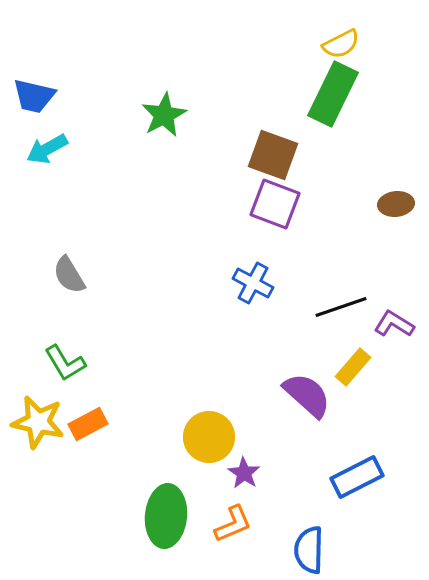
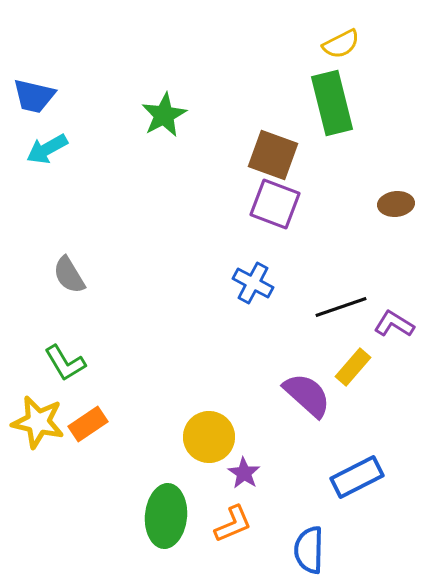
green rectangle: moved 1 px left, 9 px down; rotated 40 degrees counterclockwise
orange rectangle: rotated 6 degrees counterclockwise
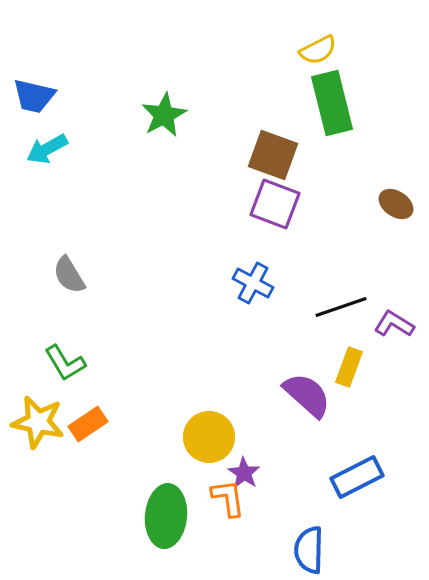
yellow semicircle: moved 23 px left, 6 px down
brown ellipse: rotated 40 degrees clockwise
yellow rectangle: moved 4 px left; rotated 21 degrees counterclockwise
orange L-shape: moved 5 px left, 26 px up; rotated 75 degrees counterclockwise
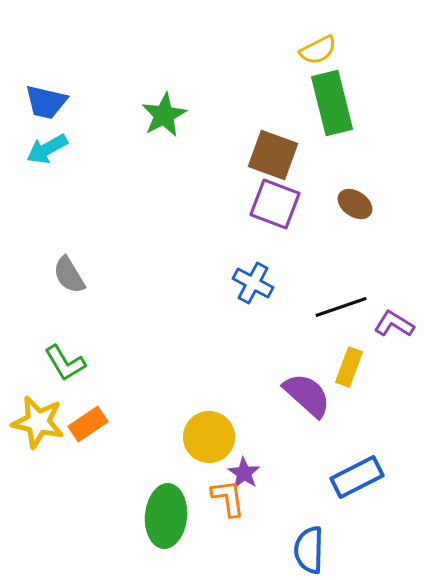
blue trapezoid: moved 12 px right, 6 px down
brown ellipse: moved 41 px left
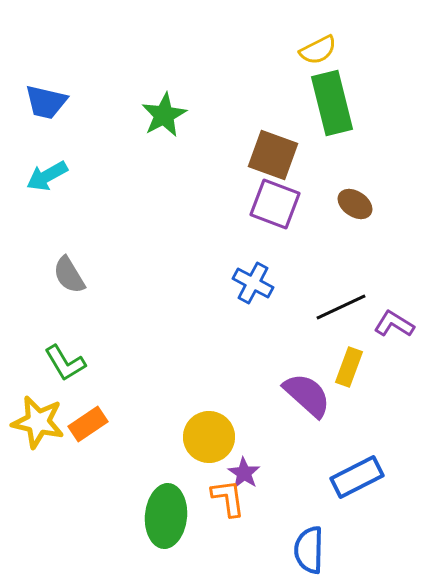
cyan arrow: moved 27 px down
black line: rotated 6 degrees counterclockwise
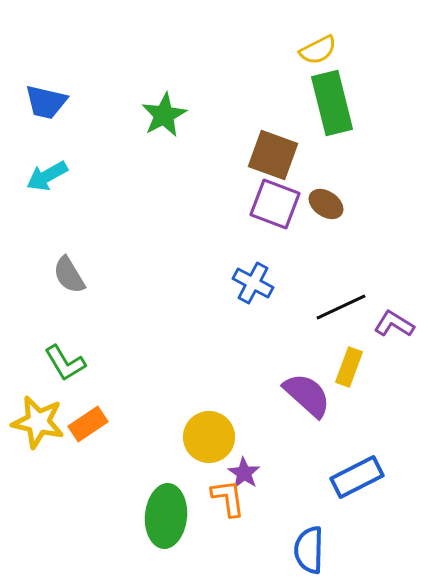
brown ellipse: moved 29 px left
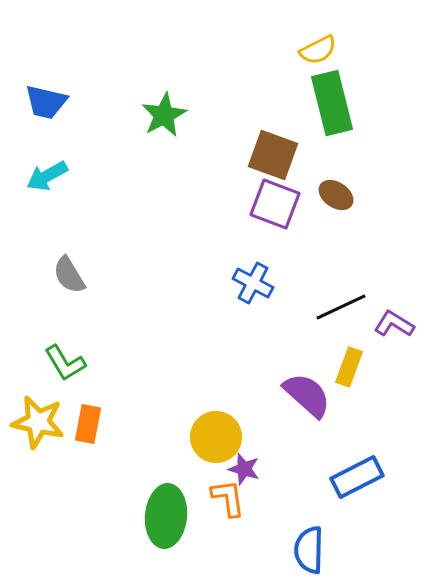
brown ellipse: moved 10 px right, 9 px up
orange rectangle: rotated 45 degrees counterclockwise
yellow circle: moved 7 px right
purple star: moved 4 px up; rotated 16 degrees counterclockwise
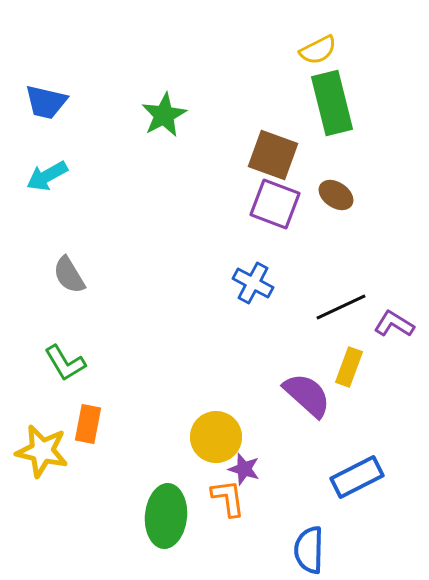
yellow star: moved 4 px right, 29 px down
